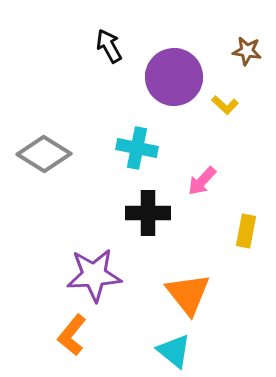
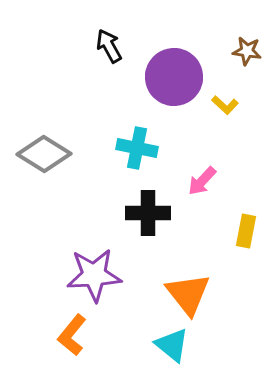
cyan triangle: moved 2 px left, 6 px up
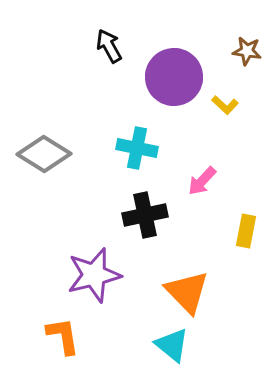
black cross: moved 3 px left, 2 px down; rotated 12 degrees counterclockwise
purple star: rotated 10 degrees counterclockwise
orange triangle: moved 1 px left, 2 px up; rotated 6 degrees counterclockwise
orange L-shape: moved 9 px left, 1 px down; rotated 132 degrees clockwise
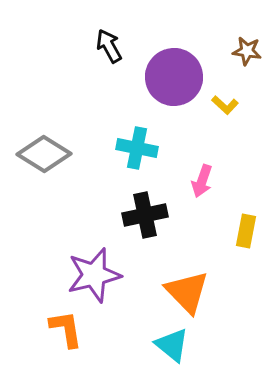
pink arrow: rotated 24 degrees counterclockwise
orange L-shape: moved 3 px right, 7 px up
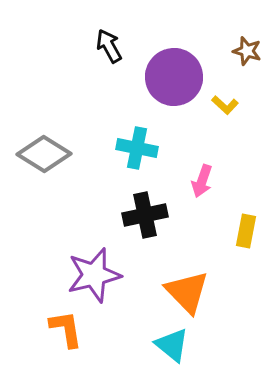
brown star: rotated 8 degrees clockwise
